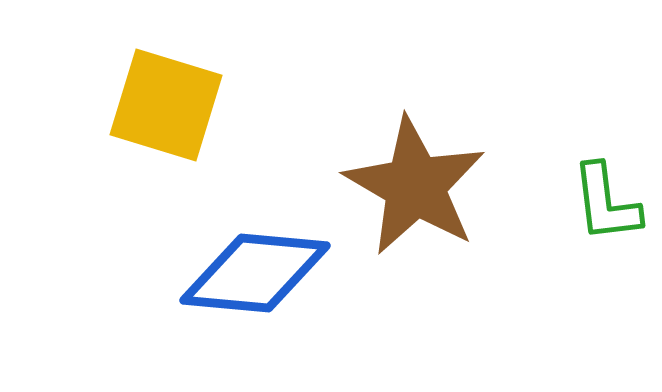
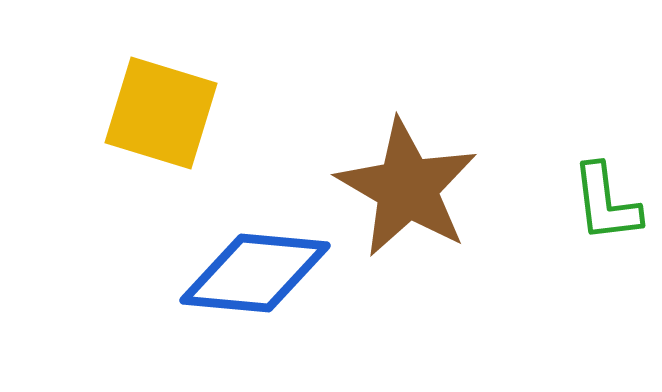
yellow square: moved 5 px left, 8 px down
brown star: moved 8 px left, 2 px down
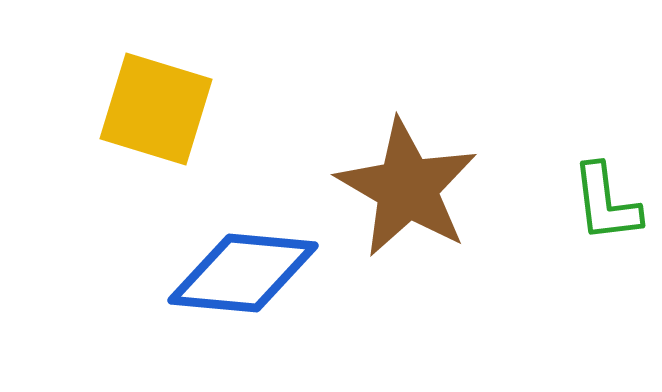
yellow square: moved 5 px left, 4 px up
blue diamond: moved 12 px left
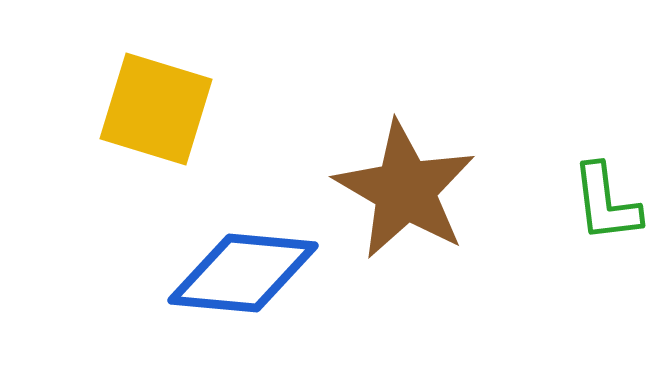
brown star: moved 2 px left, 2 px down
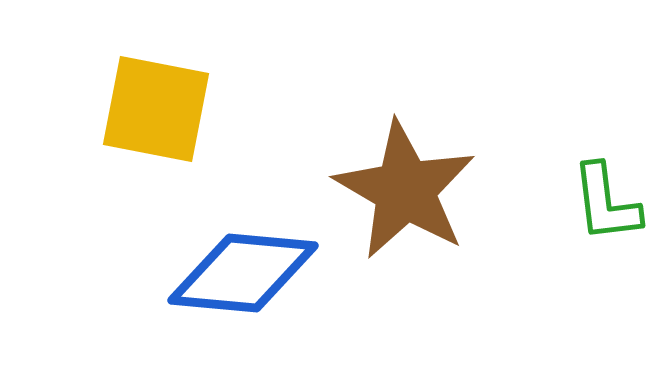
yellow square: rotated 6 degrees counterclockwise
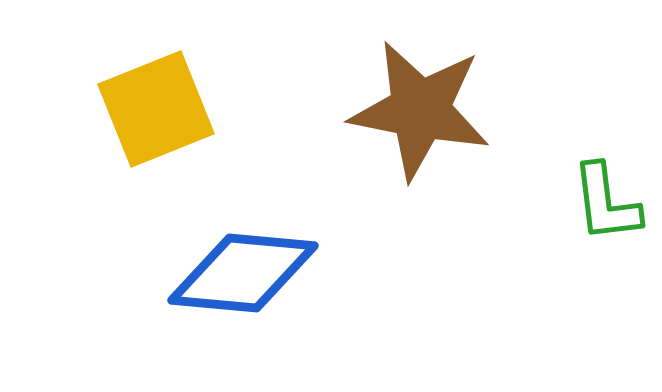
yellow square: rotated 33 degrees counterclockwise
brown star: moved 15 px right, 80 px up; rotated 19 degrees counterclockwise
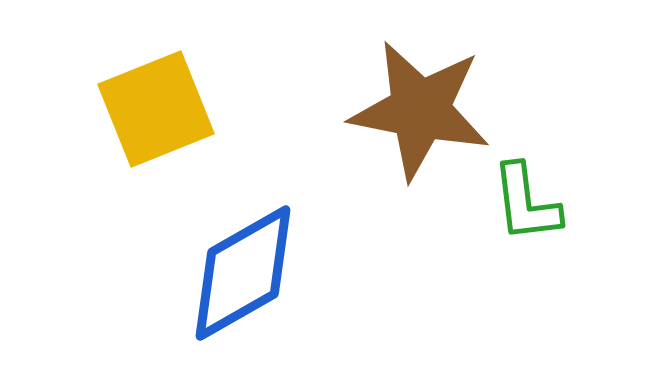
green L-shape: moved 80 px left
blue diamond: rotated 35 degrees counterclockwise
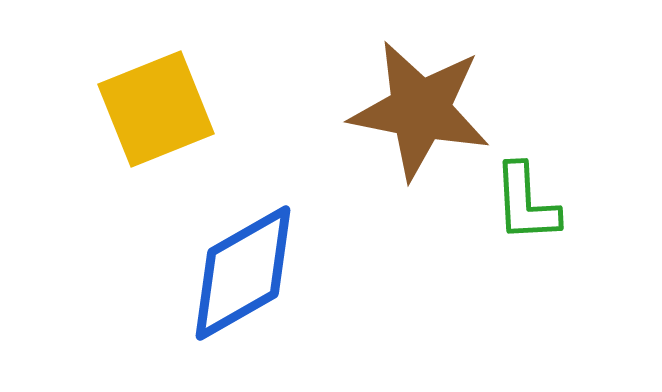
green L-shape: rotated 4 degrees clockwise
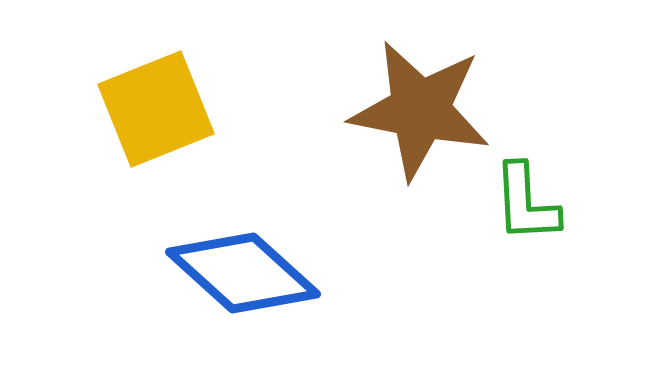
blue diamond: rotated 72 degrees clockwise
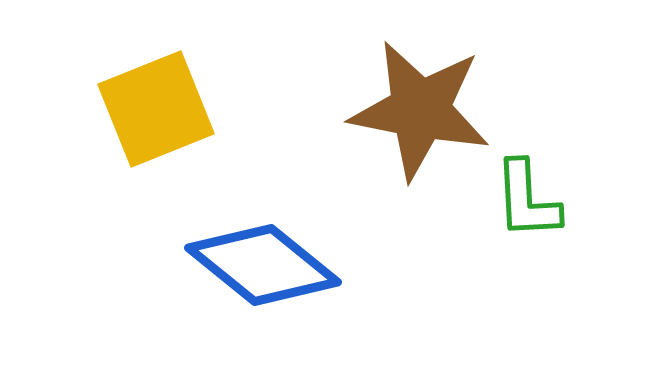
green L-shape: moved 1 px right, 3 px up
blue diamond: moved 20 px right, 8 px up; rotated 3 degrees counterclockwise
